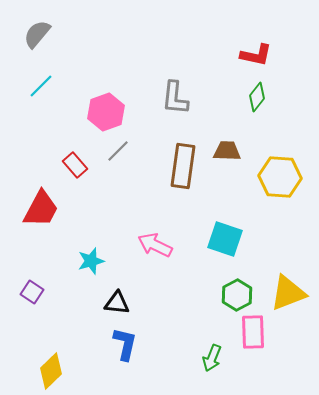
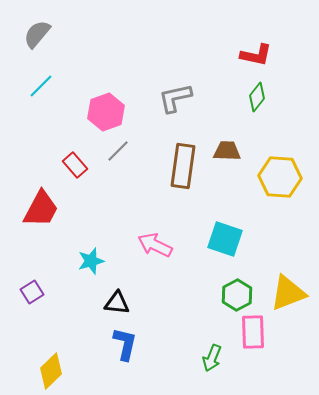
gray L-shape: rotated 72 degrees clockwise
purple square: rotated 25 degrees clockwise
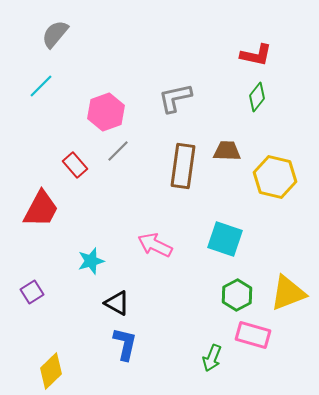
gray semicircle: moved 18 px right
yellow hexagon: moved 5 px left; rotated 9 degrees clockwise
black triangle: rotated 24 degrees clockwise
pink rectangle: moved 3 px down; rotated 72 degrees counterclockwise
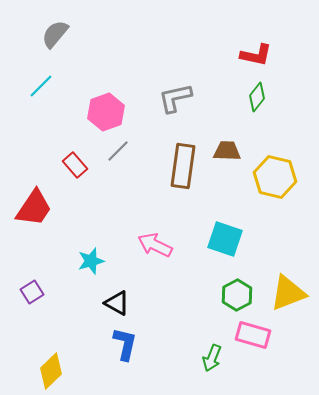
red trapezoid: moved 7 px left, 1 px up; rotated 6 degrees clockwise
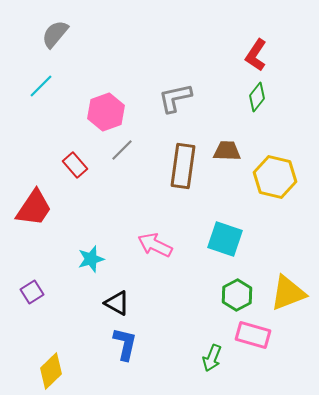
red L-shape: rotated 112 degrees clockwise
gray line: moved 4 px right, 1 px up
cyan star: moved 2 px up
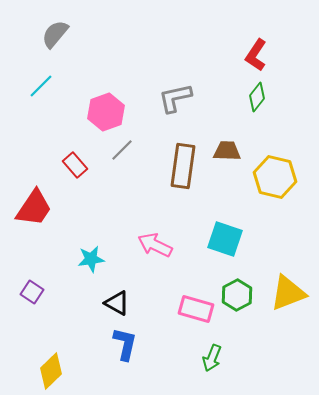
cyan star: rotated 8 degrees clockwise
purple square: rotated 25 degrees counterclockwise
pink rectangle: moved 57 px left, 26 px up
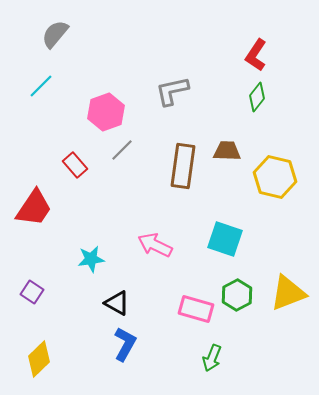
gray L-shape: moved 3 px left, 7 px up
blue L-shape: rotated 16 degrees clockwise
yellow diamond: moved 12 px left, 12 px up
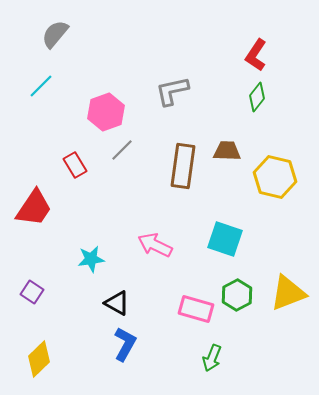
red rectangle: rotated 10 degrees clockwise
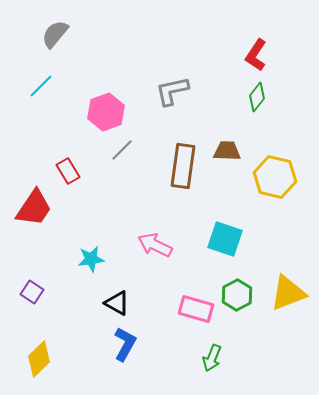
red rectangle: moved 7 px left, 6 px down
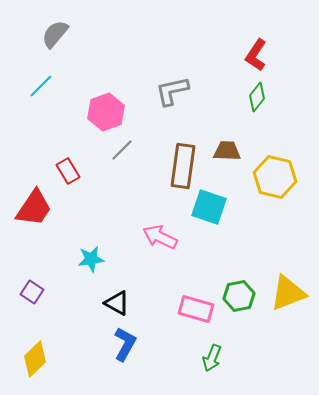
cyan square: moved 16 px left, 32 px up
pink arrow: moved 5 px right, 8 px up
green hexagon: moved 2 px right, 1 px down; rotated 16 degrees clockwise
yellow diamond: moved 4 px left
